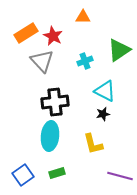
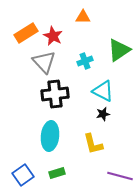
gray triangle: moved 2 px right, 1 px down
cyan triangle: moved 2 px left
black cross: moved 8 px up
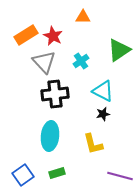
orange rectangle: moved 2 px down
cyan cross: moved 4 px left; rotated 14 degrees counterclockwise
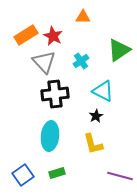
black star: moved 7 px left, 2 px down; rotated 16 degrees counterclockwise
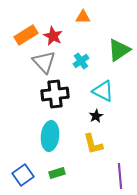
purple line: rotated 70 degrees clockwise
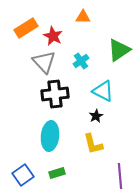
orange rectangle: moved 7 px up
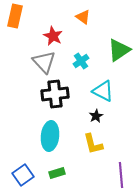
orange triangle: rotated 35 degrees clockwise
orange rectangle: moved 11 px left, 12 px up; rotated 45 degrees counterclockwise
purple line: moved 1 px right, 1 px up
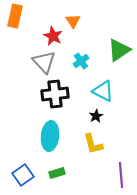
orange triangle: moved 10 px left, 4 px down; rotated 21 degrees clockwise
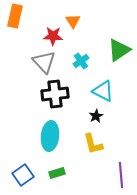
red star: rotated 24 degrees counterclockwise
